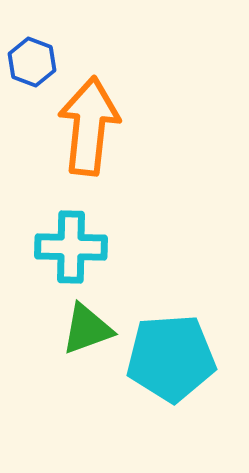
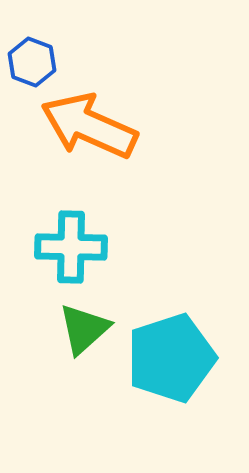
orange arrow: rotated 72 degrees counterclockwise
green triangle: moved 3 px left; rotated 22 degrees counterclockwise
cyan pentagon: rotated 14 degrees counterclockwise
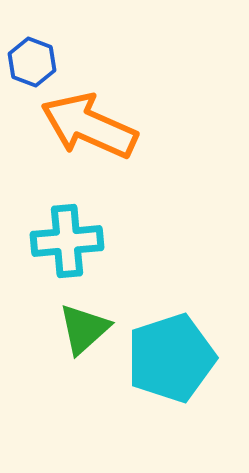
cyan cross: moved 4 px left, 6 px up; rotated 6 degrees counterclockwise
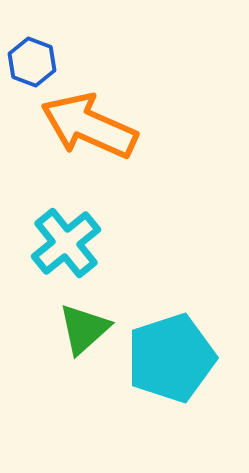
cyan cross: moved 1 px left, 2 px down; rotated 34 degrees counterclockwise
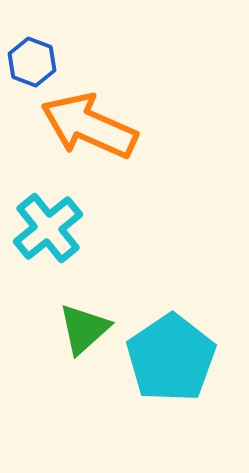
cyan cross: moved 18 px left, 15 px up
cyan pentagon: rotated 16 degrees counterclockwise
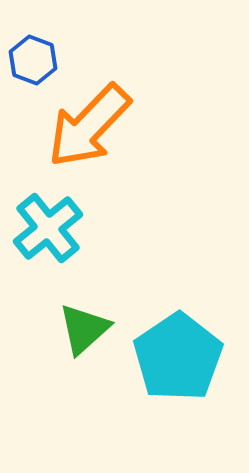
blue hexagon: moved 1 px right, 2 px up
orange arrow: rotated 70 degrees counterclockwise
cyan pentagon: moved 7 px right, 1 px up
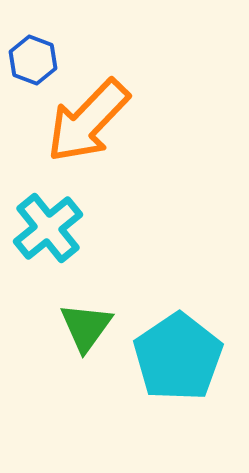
orange arrow: moved 1 px left, 5 px up
green triangle: moved 2 px right, 2 px up; rotated 12 degrees counterclockwise
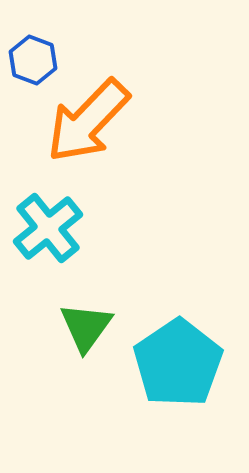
cyan pentagon: moved 6 px down
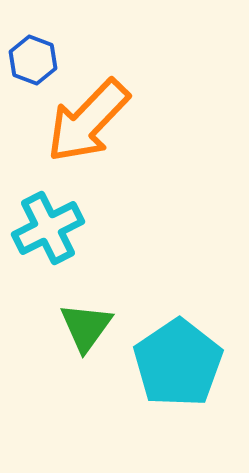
cyan cross: rotated 12 degrees clockwise
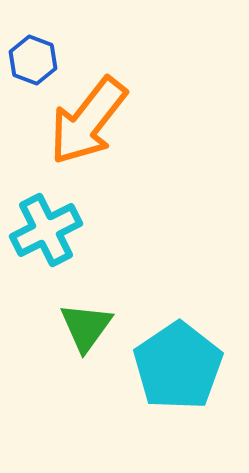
orange arrow: rotated 6 degrees counterclockwise
cyan cross: moved 2 px left, 2 px down
cyan pentagon: moved 3 px down
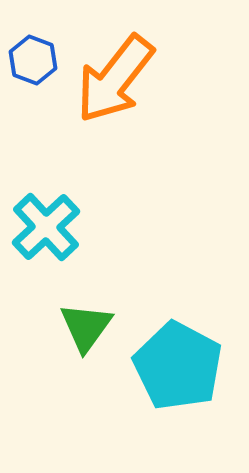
orange arrow: moved 27 px right, 42 px up
cyan cross: moved 3 px up; rotated 16 degrees counterclockwise
cyan pentagon: rotated 10 degrees counterclockwise
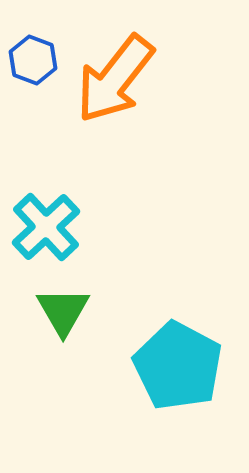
green triangle: moved 23 px left, 16 px up; rotated 6 degrees counterclockwise
